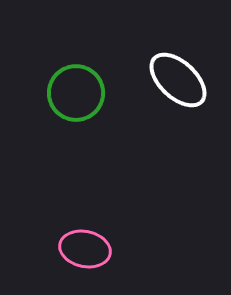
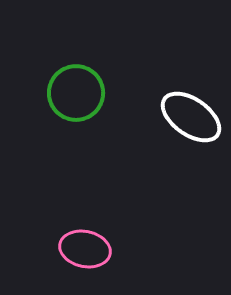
white ellipse: moved 13 px right, 37 px down; rotated 8 degrees counterclockwise
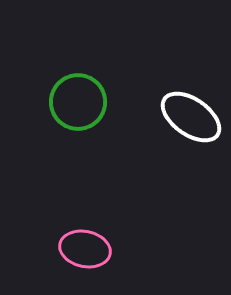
green circle: moved 2 px right, 9 px down
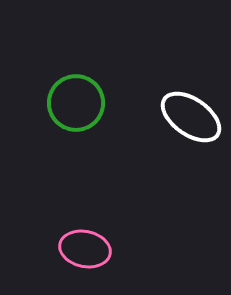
green circle: moved 2 px left, 1 px down
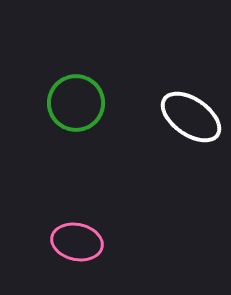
pink ellipse: moved 8 px left, 7 px up
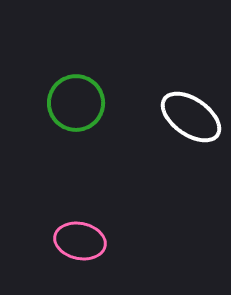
pink ellipse: moved 3 px right, 1 px up
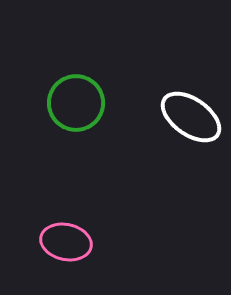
pink ellipse: moved 14 px left, 1 px down
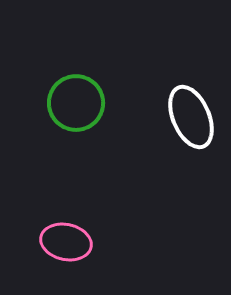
white ellipse: rotated 32 degrees clockwise
